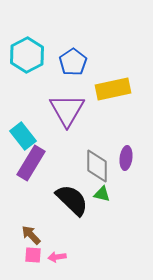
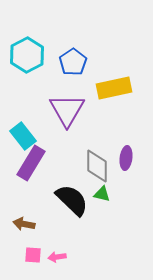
yellow rectangle: moved 1 px right, 1 px up
brown arrow: moved 7 px left, 11 px up; rotated 35 degrees counterclockwise
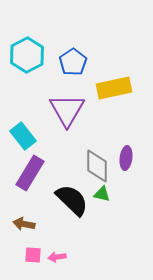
purple rectangle: moved 1 px left, 10 px down
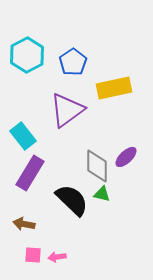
purple triangle: rotated 24 degrees clockwise
purple ellipse: moved 1 px up; rotated 40 degrees clockwise
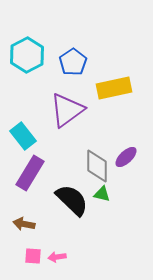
pink square: moved 1 px down
